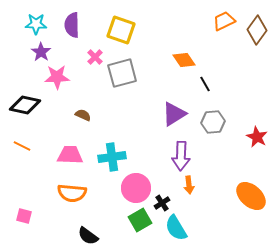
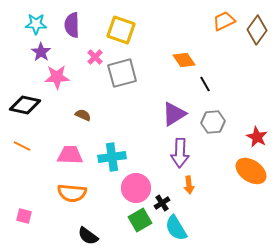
purple arrow: moved 1 px left, 3 px up
orange ellipse: moved 25 px up; rotated 8 degrees counterclockwise
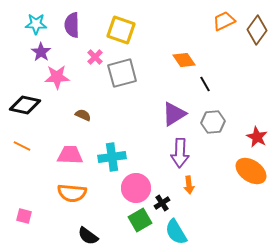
cyan semicircle: moved 4 px down
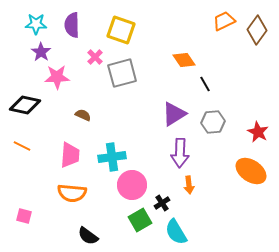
red star: moved 1 px right, 5 px up
pink trapezoid: rotated 92 degrees clockwise
pink circle: moved 4 px left, 3 px up
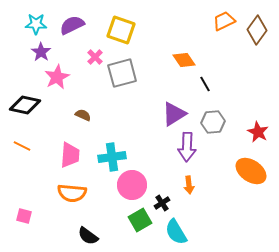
purple semicircle: rotated 65 degrees clockwise
pink star: rotated 25 degrees counterclockwise
purple arrow: moved 7 px right, 6 px up
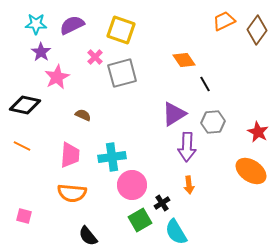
black semicircle: rotated 15 degrees clockwise
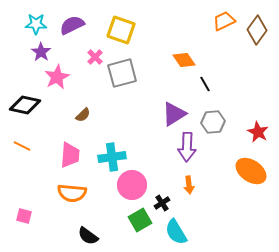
brown semicircle: rotated 112 degrees clockwise
black semicircle: rotated 15 degrees counterclockwise
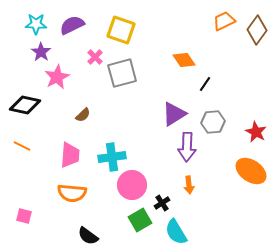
black line: rotated 63 degrees clockwise
red star: moved 2 px left
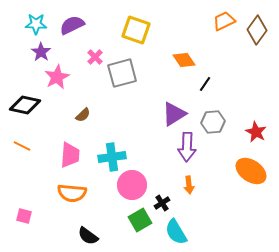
yellow square: moved 15 px right
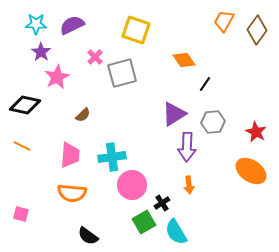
orange trapezoid: rotated 35 degrees counterclockwise
pink square: moved 3 px left, 2 px up
green square: moved 4 px right, 2 px down
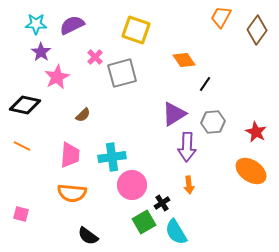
orange trapezoid: moved 3 px left, 4 px up
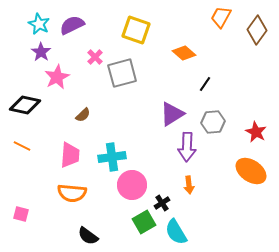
cyan star: moved 3 px right; rotated 25 degrees clockwise
orange diamond: moved 7 px up; rotated 15 degrees counterclockwise
purple triangle: moved 2 px left
